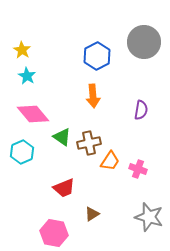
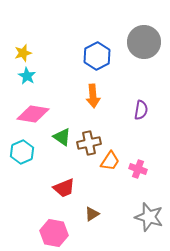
yellow star: moved 1 px right, 3 px down; rotated 24 degrees clockwise
pink diamond: rotated 40 degrees counterclockwise
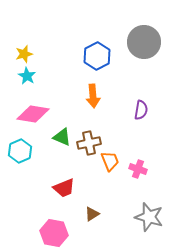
yellow star: moved 1 px right, 1 px down
green triangle: rotated 12 degrees counterclockwise
cyan hexagon: moved 2 px left, 1 px up
orange trapezoid: rotated 55 degrees counterclockwise
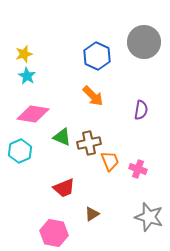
blue hexagon: rotated 8 degrees counterclockwise
orange arrow: rotated 40 degrees counterclockwise
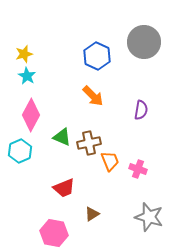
pink diamond: moved 2 px left, 1 px down; rotated 72 degrees counterclockwise
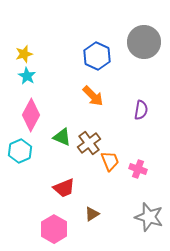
brown cross: rotated 25 degrees counterclockwise
pink hexagon: moved 4 px up; rotated 20 degrees clockwise
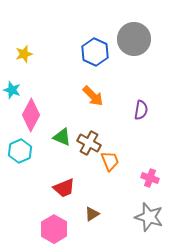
gray circle: moved 10 px left, 3 px up
blue hexagon: moved 2 px left, 4 px up
cyan star: moved 15 px left, 14 px down; rotated 12 degrees counterclockwise
brown cross: rotated 25 degrees counterclockwise
pink cross: moved 12 px right, 9 px down
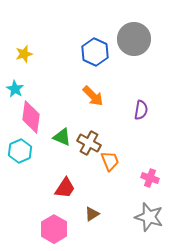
cyan star: moved 3 px right, 1 px up; rotated 12 degrees clockwise
pink diamond: moved 2 px down; rotated 20 degrees counterclockwise
red trapezoid: moved 1 px right; rotated 35 degrees counterclockwise
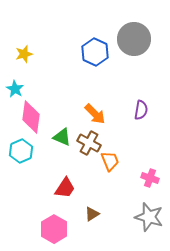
orange arrow: moved 2 px right, 18 px down
cyan hexagon: moved 1 px right
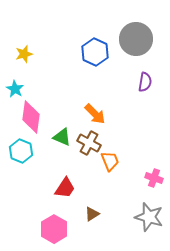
gray circle: moved 2 px right
purple semicircle: moved 4 px right, 28 px up
cyan hexagon: rotated 15 degrees counterclockwise
pink cross: moved 4 px right
